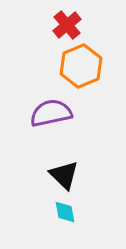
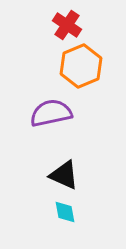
red cross: rotated 16 degrees counterclockwise
black triangle: rotated 20 degrees counterclockwise
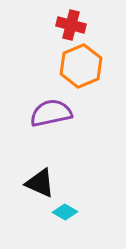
red cross: moved 4 px right; rotated 20 degrees counterclockwise
black triangle: moved 24 px left, 8 px down
cyan diamond: rotated 50 degrees counterclockwise
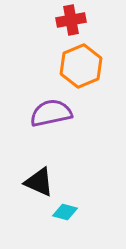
red cross: moved 5 px up; rotated 24 degrees counterclockwise
black triangle: moved 1 px left, 1 px up
cyan diamond: rotated 15 degrees counterclockwise
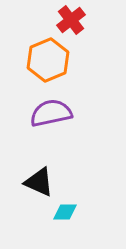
red cross: rotated 28 degrees counterclockwise
orange hexagon: moved 33 px left, 6 px up
cyan diamond: rotated 15 degrees counterclockwise
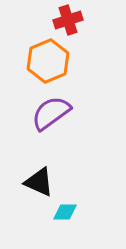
red cross: moved 3 px left; rotated 20 degrees clockwise
orange hexagon: moved 1 px down
purple semicircle: rotated 24 degrees counterclockwise
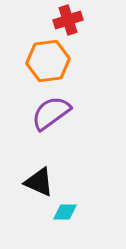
orange hexagon: rotated 15 degrees clockwise
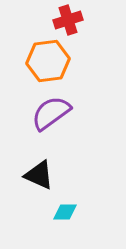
black triangle: moved 7 px up
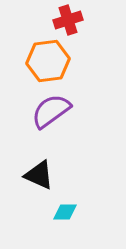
purple semicircle: moved 2 px up
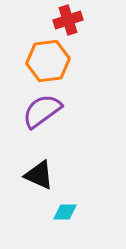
purple semicircle: moved 9 px left
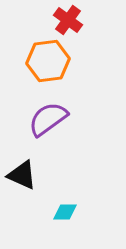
red cross: rotated 36 degrees counterclockwise
purple semicircle: moved 6 px right, 8 px down
black triangle: moved 17 px left
